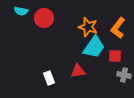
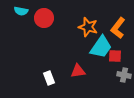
cyan trapezoid: moved 7 px right
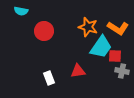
red circle: moved 13 px down
orange L-shape: rotated 95 degrees counterclockwise
gray cross: moved 2 px left, 4 px up
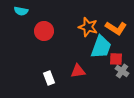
orange L-shape: moved 2 px left
cyan trapezoid: rotated 15 degrees counterclockwise
red square: moved 1 px right, 3 px down
gray cross: rotated 24 degrees clockwise
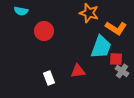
orange star: moved 1 px right, 14 px up
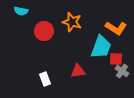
orange star: moved 17 px left, 9 px down
white rectangle: moved 4 px left, 1 px down
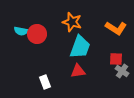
cyan semicircle: moved 20 px down
red circle: moved 7 px left, 3 px down
cyan trapezoid: moved 21 px left
white rectangle: moved 3 px down
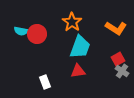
orange star: rotated 18 degrees clockwise
red square: moved 2 px right; rotated 32 degrees counterclockwise
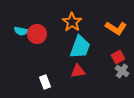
red square: moved 2 px up
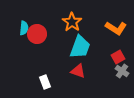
cyan semicircle: moved 3 px right, 3 px up; rotated 96 degrees counterclockwise
red triangle: rotated 28 degrees clockwise
